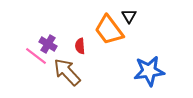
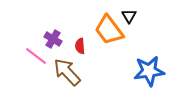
purple cross: moved 5 px right, 5 px up
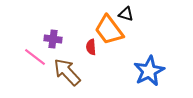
black triangle: moved 3 px left, 2 px up; rotated 42 degrees counterclockwise
purple cross: rotated 24 degrees counterclockwise
red semicircle: moved 11 px right, 1 px down
pink line: moved 1 px left, 1 px down
blue star: rotated 20 degrees counterclockwise
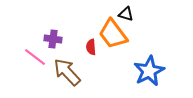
orange trapezoid: moved 4 px right, 4 px down
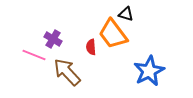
purple cross: rotated 24 degrees clockwise
pink line: moved 1 px left, 2 px up; rotated 15 degrees counterclockwise
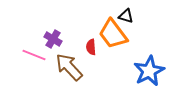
black triangle: moved 2 px down
brown arrow: moved 2 px right, 5 px up
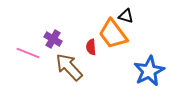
pink line: moved 6 px left, 2 px up
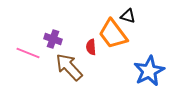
black triangle: moved 2 px right
purple cross: rotated 12 degrees counterclockwise
